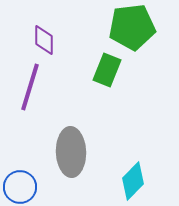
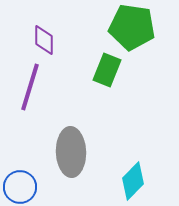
green pentagon: rotated 15 degrees clockwise
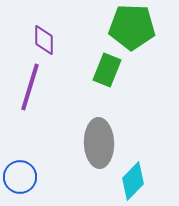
green pentagon: rotated 6 degrees counterclockwise
gray ellipse: moved 28 px right, 9 px up
blue circle: moved 10 px up
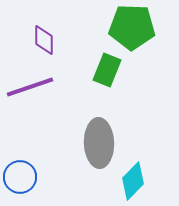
purple line: rotated 54 degrees clockwise
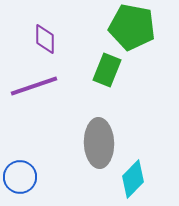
green pentagon: rotated 9 degrees clockwise
purple diamond: moved 1 px right, 1 px up
purple line: moved 4 px right, 1 px up
cyan diamond: moved 2 px up
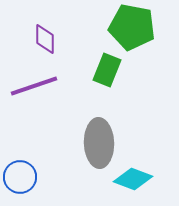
cyan diamond: rotated 66 degrees clockwise
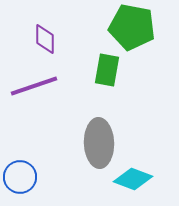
green rectangle: rotated 12 degrees counterclockwise
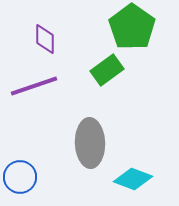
green pentagon: rotated 24 degrees clockwise
green rectangle: rotated 44 degrees clockwise
gray ellipse: moved 9 px left
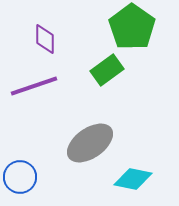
gray ellipse: rotated 57 degrees clockwise
cyan diamond: rotated 9 degrees counterclockwise
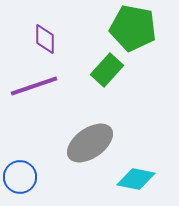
green pentagon: moved 1 px right, 1 px down; rotated 24 degrees counterclockwise
green rectangle: rotated 12 degrees counterclockwise
cyan diamond: moved 3 px right
